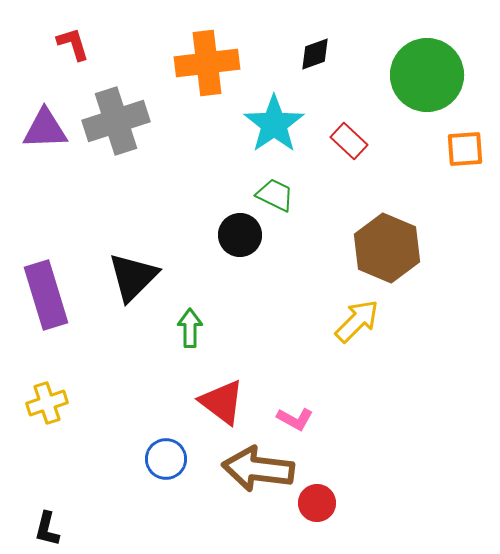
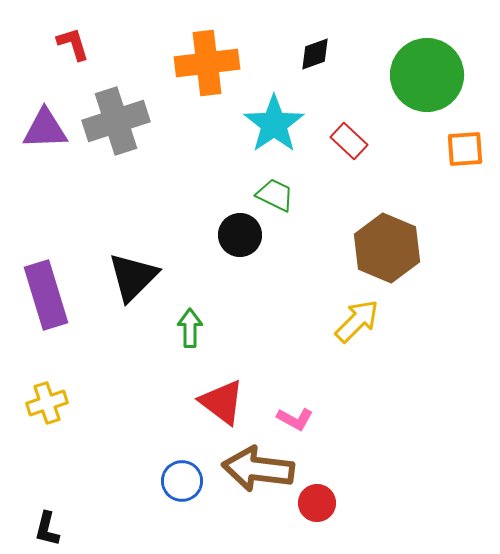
blue circle: moved 16 px right, 22 px down
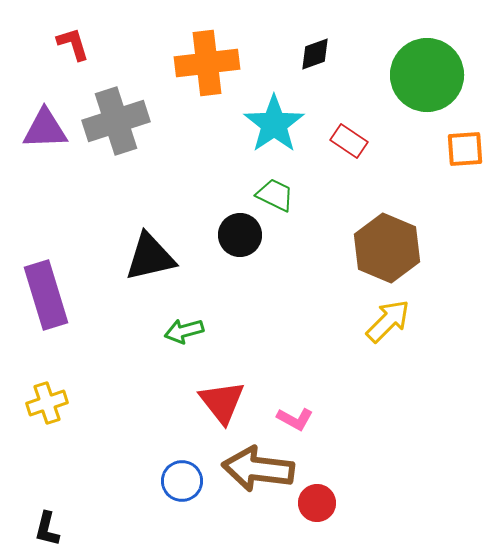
red rectangle: rotated 9 degrees counterclockwise
black triangle: moved 17 px right, 20 px up; rotated 32 degrees clockwise
yellow arrow: moved 31 px right
green arrow: moved 6 px left, 3 px down; rotated 105 degrees counterclockwise
red triangle: rotated 15 degrees clockwise
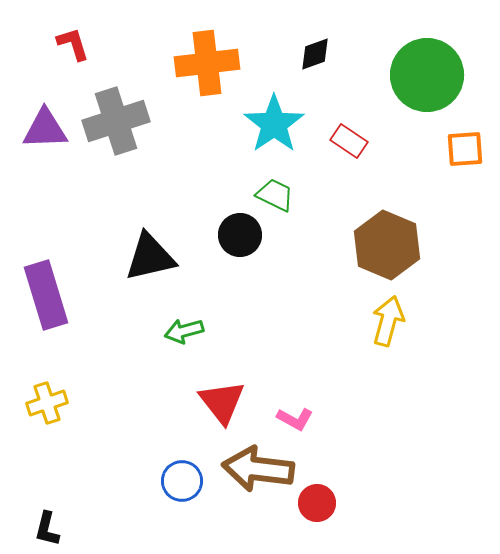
brown hexagon: moved 3 px up
yellow arrow: rotated 30 degrees counterclockwise
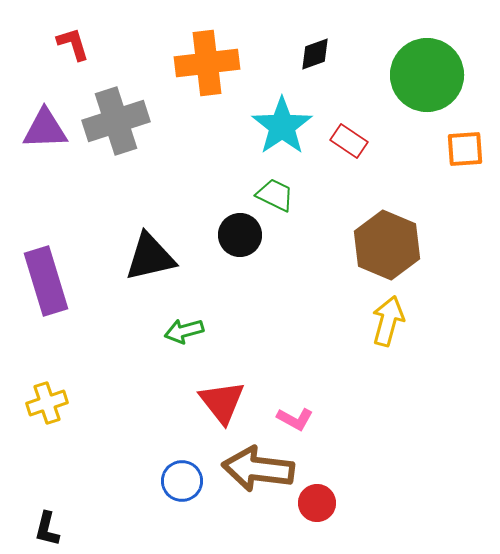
cyan star: moved 8 px right, 2 px down
purple rectangle: moved 14 px up
